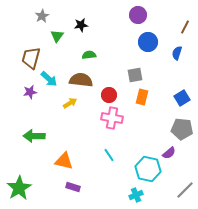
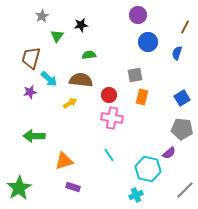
orange triangle: rotated 30 degrees counterclockwise
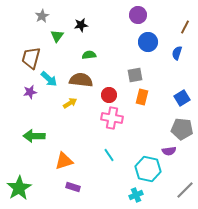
purple semicircle: moved 2 px up; rotated 32 degrees clockwise
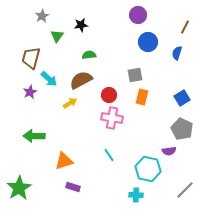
brown semicircle: rotated 35 degrees counterclockwise
purple star: rotated 16 degrees counterclockwise
gray pentagon: rotated 20 degrees clockwise
cyan cross: rotated 24 degrees clockwise
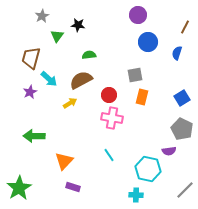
black star: moved 3 px left; rotated 16 degrees clockwise
orange triangle: rotated 30 degrees counterclockwise
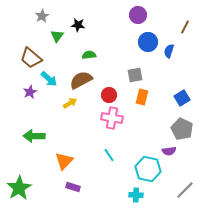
blue semicircle: moved 8 px left, 2 px up
brown trapezoid: rotated 65 degrees counterclockwise
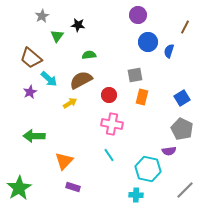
pink cross: moved 6 px down
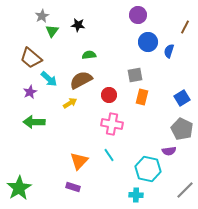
green triangle: moved 5 px left, 5 px up
green arrow: moved 14 px up
orange triangle: moved 15 px right
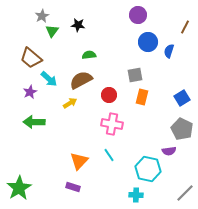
gray line: moved 3 px down
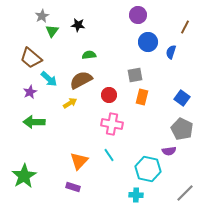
blue semicircle: moved 2 px right, 1 px down
blue square: rotated 21 degrees counterclockwise
green star: moved 5 px right, 12 px up
